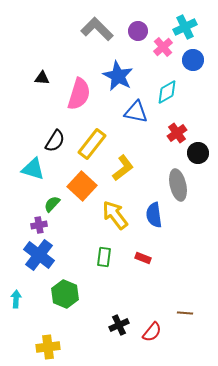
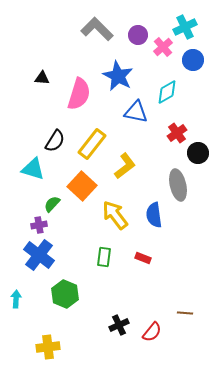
purple circle: moved 4 px down
yellow L-shape: moved 2 px right, 2 px up
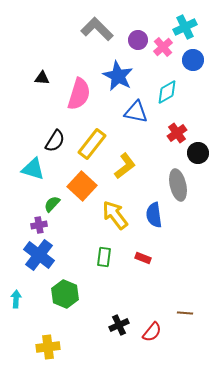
purple circle: moved 5 px down
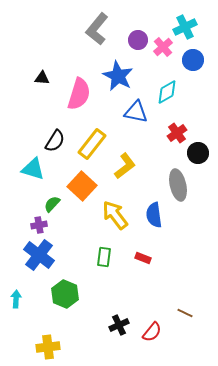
gray L-shape: rotated 96 degrees counterclockwise
brown line: rotated 21 degrees clockwise
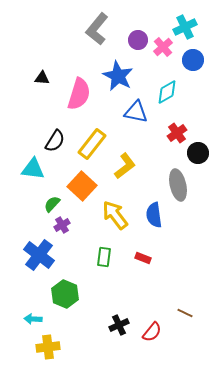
cyan triangle: rotated 10 degrees counterclockwise
purple cross: moved 23 px right; rotated 21 degrees counterclockwise
cyan arrow: moved 17 px right, 20 px down; rotated 90 degrees counterclockwise
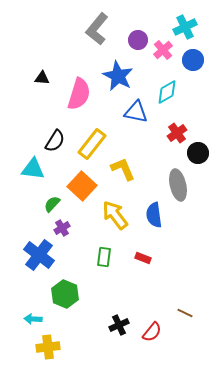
pink cross: moved 3 px down
yellow L-shape: moved 2 px left, 3 px down; rotated 76 degrees counterclockwise
purple cross: moved 3 px down
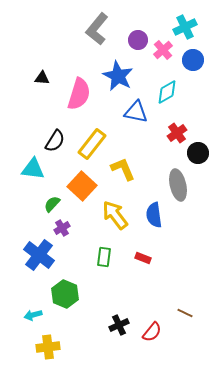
cyan arrow: moved 4 px up; rotated 18 degrees counterclockwise
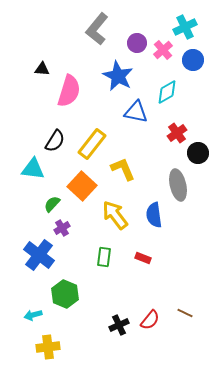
purple circle: moved 1 px left, 3 px down
black triangle: moved 9 px up
pink semicircle: moved 10 px left, 3 px up
red semicircle: moved 2 px left, 12 px up
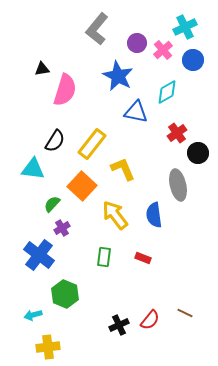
black triangle: rotated 14 degrees counterclockwise
pink semicircle: moved 4 px left, 1 px up
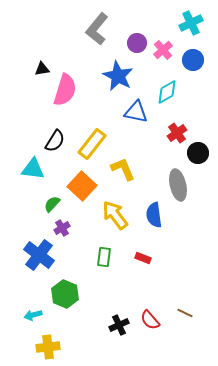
cyan cross: moved 6 px right, 4 px up
red semicircle: rotated 100 degrees clockwise
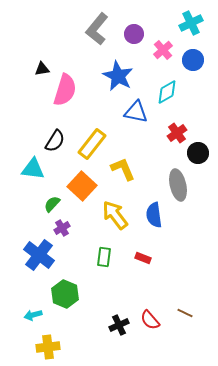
purple circle: moved 3 px left, 9 px up
